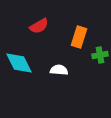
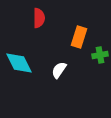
red semicircle: moved 8 px up; rotated 60 degrees counterclockwise
white semicircle: rotated 60 degrees counterclockwise
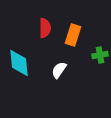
red semicircle: moved 6 px right, 10 px down
orange rectangle: moved 6 px left, 2 px up
cyan diamond: rotated 20 degrees clockwise
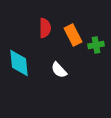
orange rectangle: rotated 45 degrees counterclockwise
green cross: moved 4 px left, 10 px up
white semicircle: rotated 78 degrees counterclockwise
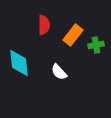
red semicircle: moved 1 px left, 3 px up
orange rectangle: rotated 65 degrees clockwise
white semicircle: moved 2 px down
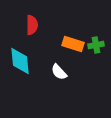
red semicircle: moved 12 px left
orange rectangle: moved 9 px down; rotated 70 degrees clockwise
cyan diamond: moved 1 px right, 2 px up
